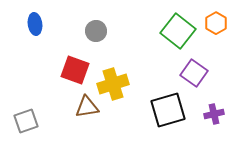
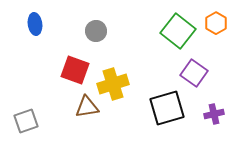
black square: moved 1 px left, 2 px up
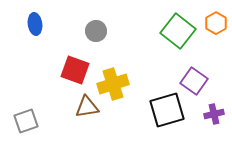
purple square: moved 8 px down
black square: moved 2 px down
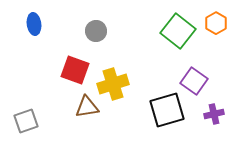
blue ellipse: moved 1 px left
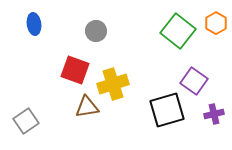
gray square: rotated 15 degrees counterclockwise
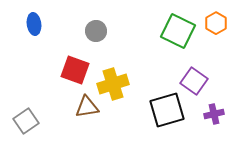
green square: rotated 12 degrees counterclockwise
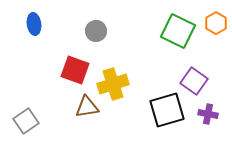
purple cross: moved 6 px left; rotated 24 degrees clockwise
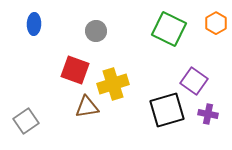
blue ellipse: rotated 10 degrees clockwise
green square: moved 9 px left, 2 px up
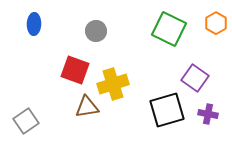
purple square: moved 1 px right, 3 px up
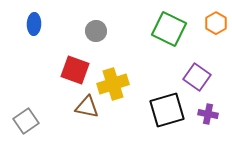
purple square: moved 2 px right, 1 px up
brown triangle: rotated 20 degrees clockwise
